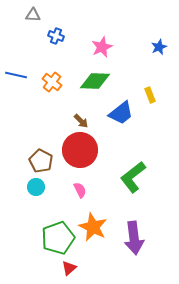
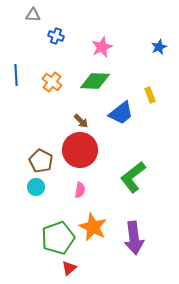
blue line: rotated 75 degrees clockwise
pink semicircle: rotated 35 degrees clockwise
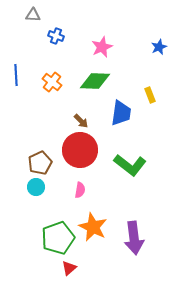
blue trapezoid: rotated 44 degrees counterclockwise
brown pentagon: moved 1 px left, 2 px down; rotated 20 degrees clockwise
green L-shape: moved 3 px left, 12 px up; rotated 104 degrees counterclockwise
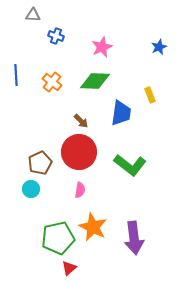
red circle: moved 1 px left, 2 px down
cyan circle: moved 5 px left, 2 px down
green pentagon: rotated 8 degrees clockwise
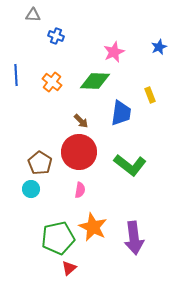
pink star: moved 12 px right, 5 px down
brown pentagon: rotated 15 degrees counterclockwise
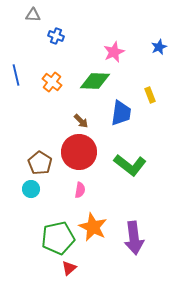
blue line: rotated 10 degrees counterclockwise
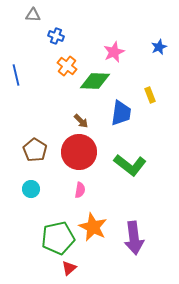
orange cross: moved 15 px right, 16 px up
brown pentagon: moved 5 px left, 13 px up
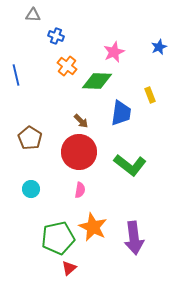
green diamond: moved 2 px right
brown pentagon: moved 5 px left, 12 px up
